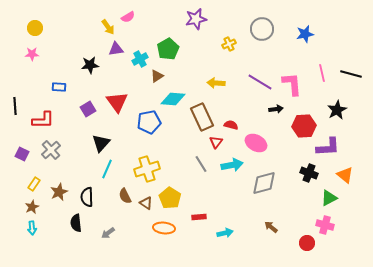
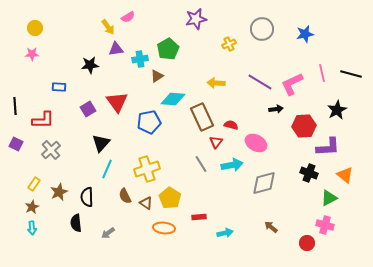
cyan cross at (140, 59): rotated 21 degrees clockwise
pink L-shape at (292, 84): rotated 110 degrees counterclockwise
purple square at (22, 154): moved 6 px left, 10 px up
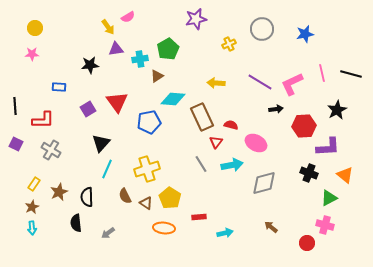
gray cross at (51, 150): rotated 18 degrees counterclockwise
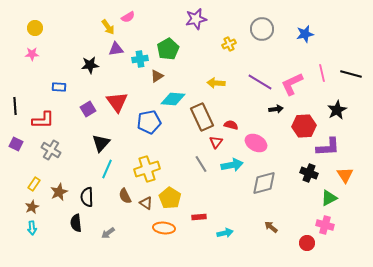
orange triangle at (345, 175): rotated 18 degrees clockwise
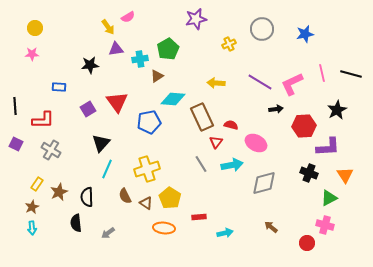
yellow rectangle at (34, 184): moved 3 px right
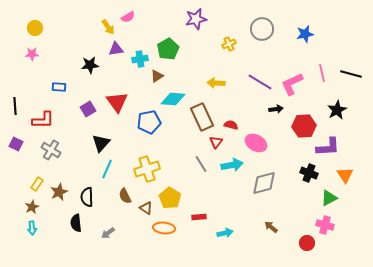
brown triangle at (146, 203): moved 5 px down
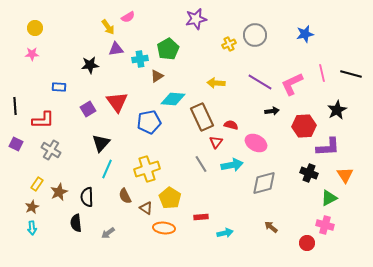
gray circle at (262, 29): moved 7 px left, 6 px down
black arrow at (276, 109): moved 4 px left, 2 px down
red rectangle at (199, 217): moved 2 px right
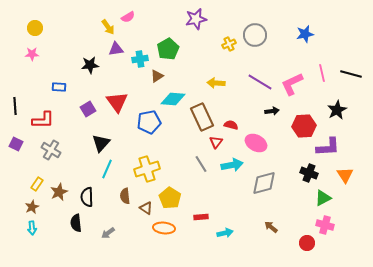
brown semicircle at (125, 196): rotated 21 degrees clockwise
green triangle at (329, 198): moved 6 px left
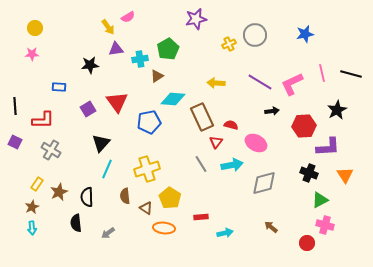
purple square at (16, 144): moved 1 px left, 2 px up
green triangle at (323, 198): moved 3 px left, 2 px down
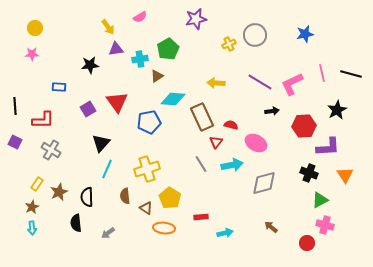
pink semicircle at (128, 17): moved 12 px right
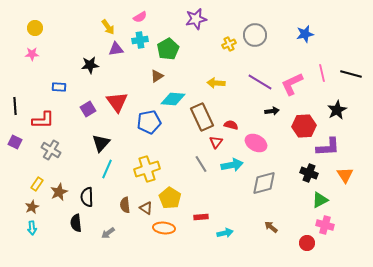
cyan cross at (140, 59): moved 19 px up
brown semicircle at (125, 196): moved 9 px down
